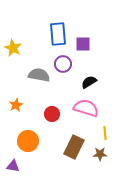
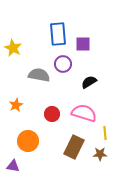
pink semicircle: moved 2 px left, 5 px down
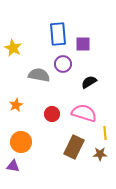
orange circle: moved 7 px left, 1 px down
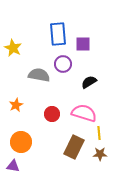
yellow line: moved 6 px left
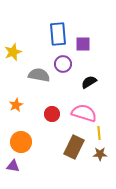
yellow star: moved 4 px down; rotated 24 degrees clockwise
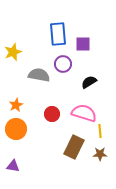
yellow line: moved 1 px right, 2 px up
orange circle: moved 5 px left, 13 px up
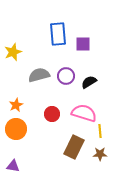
purple circle: moved 3 px right, 12 px down
gray semicircle: rotated 25 degrees counterclockwise
